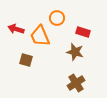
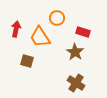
red arrow: rotated 84 degrees clockwise
orange trapezoid: moved 1 px down; rotated 10 degrees counterclockwise
brown star: rotated 18 degrees clockwise
brown square: moved 1 px right, 1 px down
brown cross: rotated 24 degrees counterclockwise
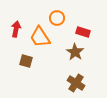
brown square: moved 1 px left
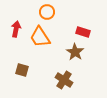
orange circle: moved 10 px left, 6 px up
brown square: moved 4 px left, 9 px down
brown cross: moved 12 px left, 3 px up
